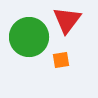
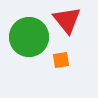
red triangle: rotated 16 degrees counterclockwise
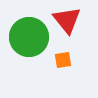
orange square: moved 2 px right
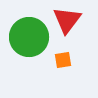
red triangle: rotated 16 degrees clockwise
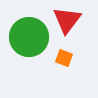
orange square: moved 1 px right, 2 px up; rotated 30 degrees clockwise
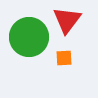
orange square: rotated 24 degrees counterclockwise
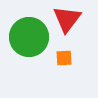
red triangle: moved 1 px up
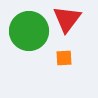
green circle: moved 6 px up
